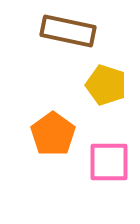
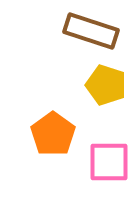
brown rectangle: moved 23 px right; rotated 6 degrees clockwise
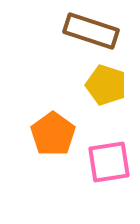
pink square: rotated 9 degrees counterclockwise
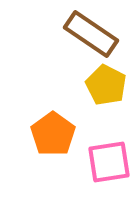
brown rectangle: moved 3 px down; rotated 16 degrees clockwise
yellow pentagon: rotated 9 degrees clockwise
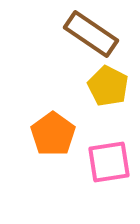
yellow pentagon: moved 2 px right, 1 px down
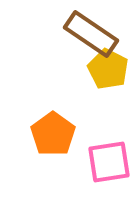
yellow pentagon: moved 17 px up
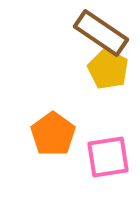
brown rectangle: moved 10 px right, 1 px up
pink square: moved 1 px left, 5 px up
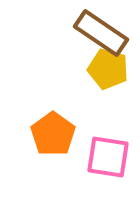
yellow pentagon: rotated 12 degrees counterclockwise
pink square: rotated 18 degrees clockwise
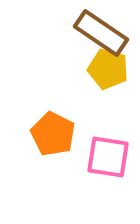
orange pentagon: rotated 9 degrees counterclockwise
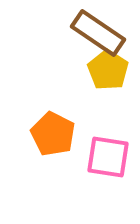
brown rectangle: moved 3 px left
yellow pentagon: moved 1 px down; rotated 18 degrees clockwise
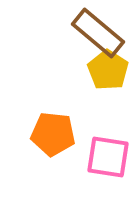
brown rectangle: rotated 6 degrees clockwise
orange pentagon: rotated 21 degrees counterclockwise
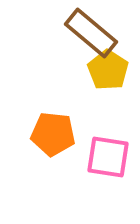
brown rectangle: moved 7 px left
